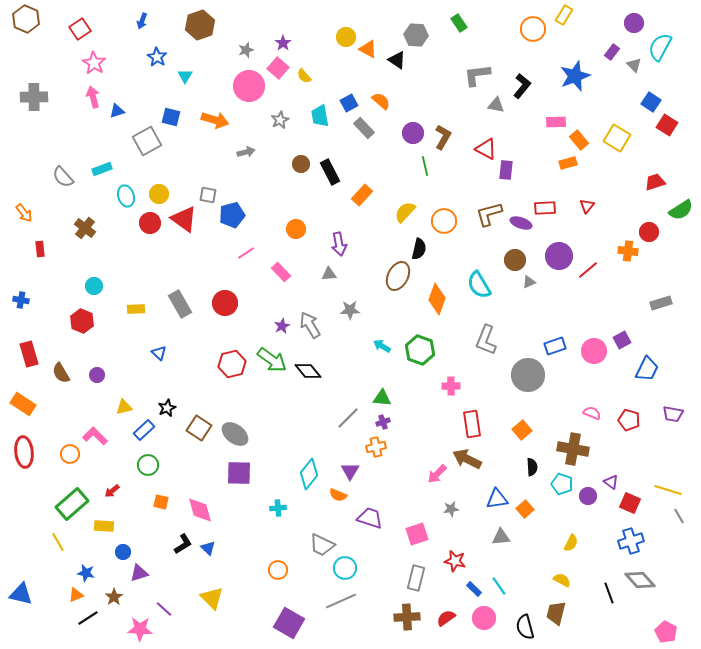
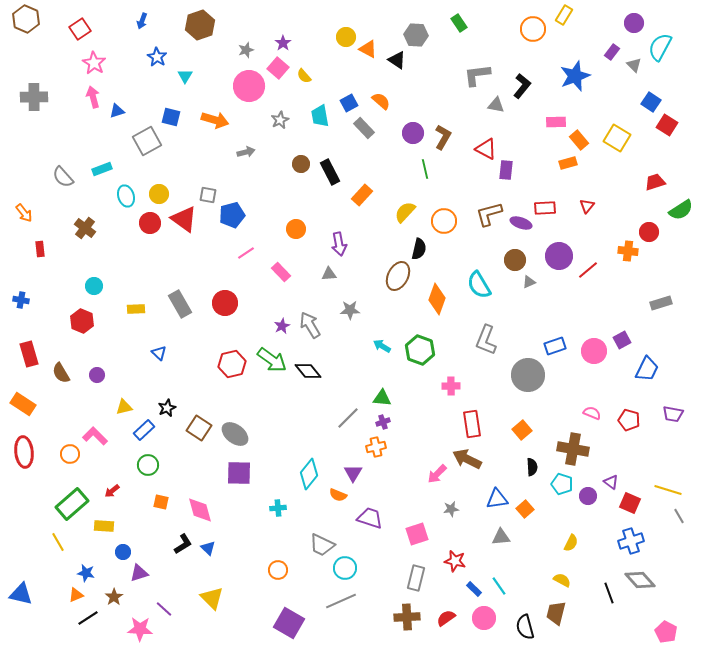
green line at (425, 166): moved 3 px down
purple triangle at (350, 471): moved 3 px right, 2 px down
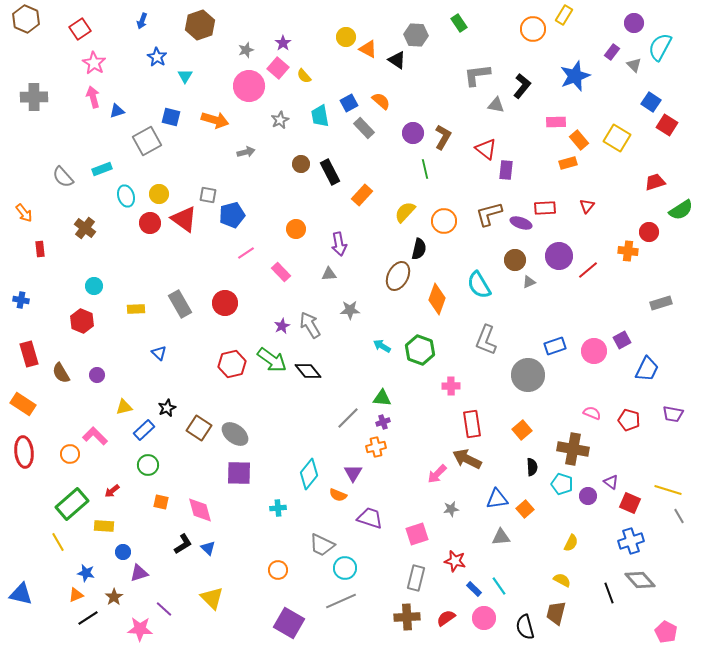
red triangle at (486, 149): rotated 10 degrees clockwise
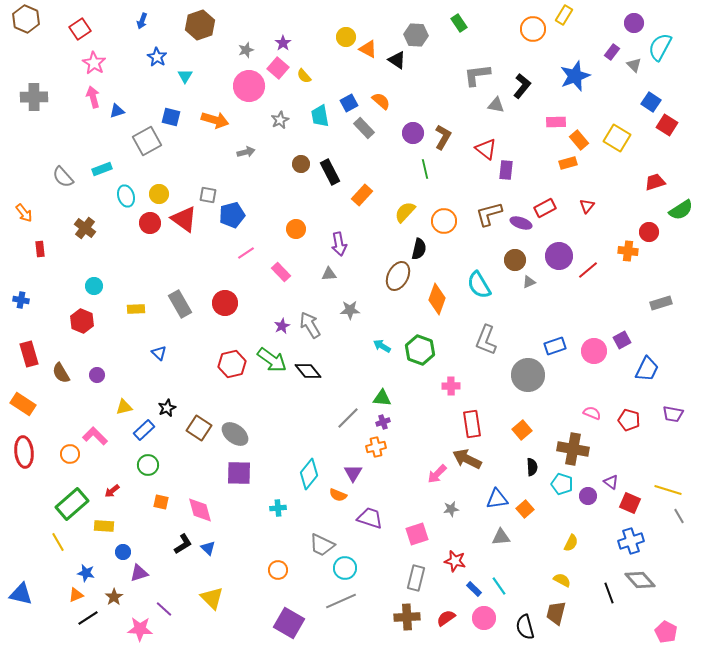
red rectangle at (545, 208): rotated 25 degrees counterclockwise
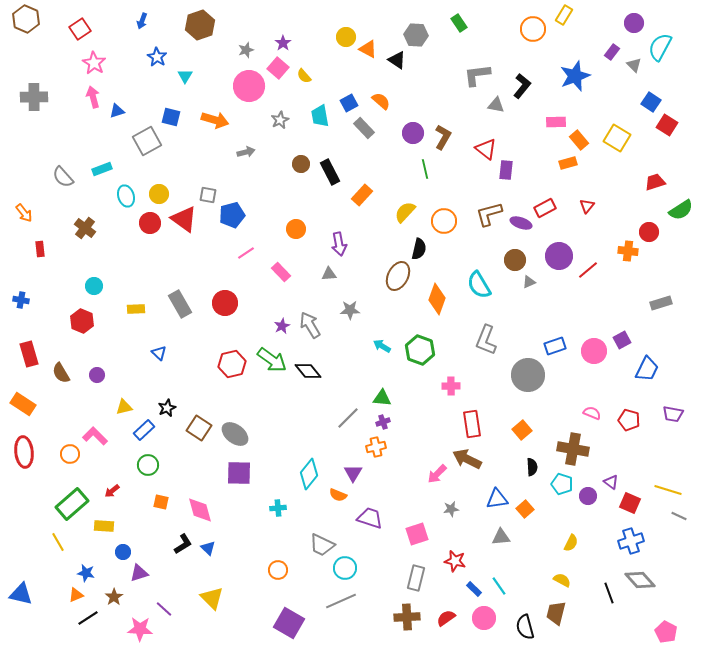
gray line at (679, 516): rotated 35 degrees counterclockwise
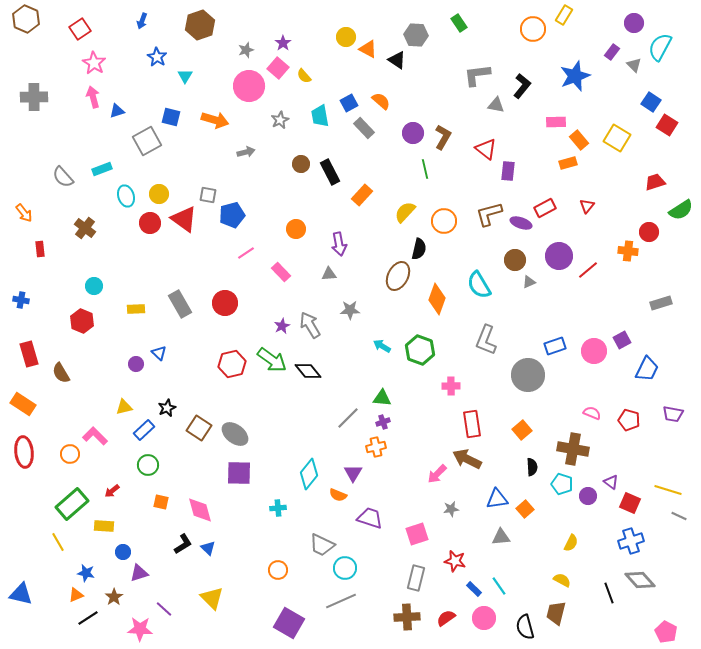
purple rectangle at (506, 170): moved 2 px right, 1 px down
purple circle at (97, 375): moved 39 px right, 11 px up
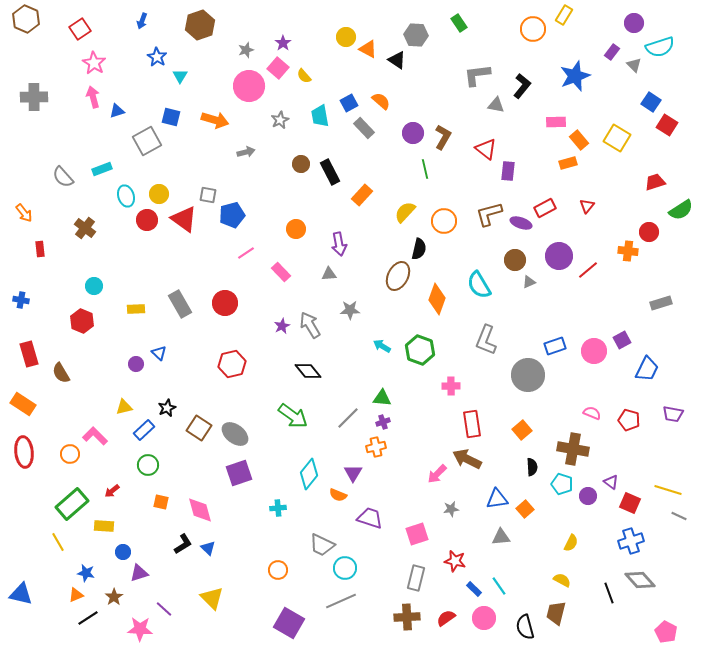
cyan semicircle at (660, 47): rotated 136 degrees counterclockwise
cyan triangle at (185, 76): moved 5 px left
red circle at (150, 223): moved 3 px left, 3 px up
green arrow at (272, 360): moved 21 px right, 56 px down
purple square at (239, 473): rotated 20 degrees counterclockwise
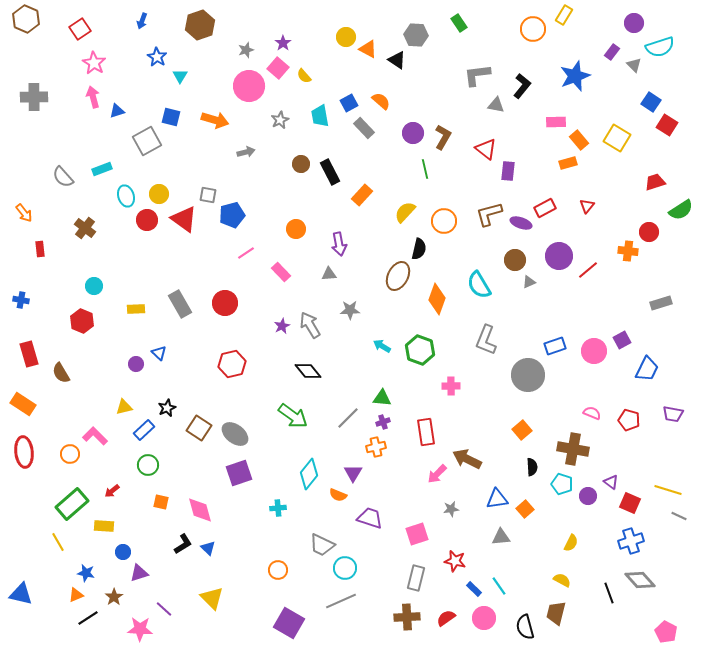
red rectangle at (472, 424): moved 46 px left, 8 px down
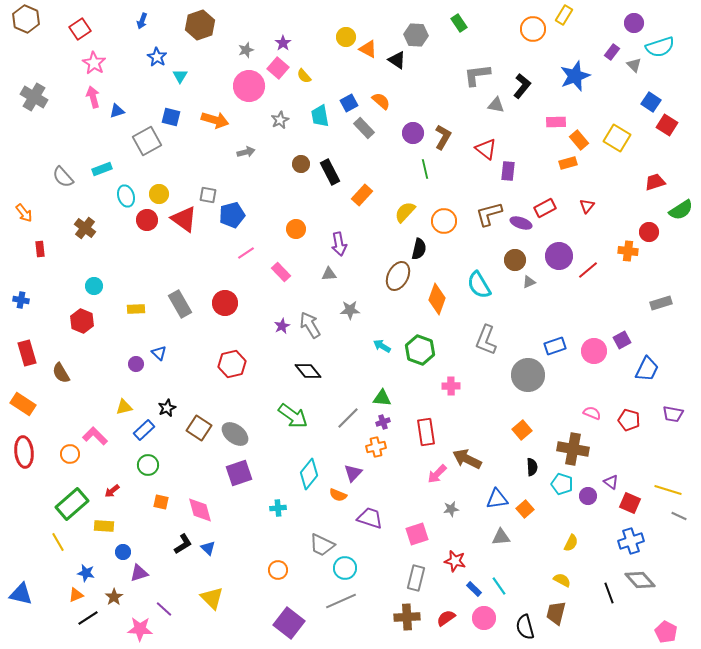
gray cross at (34, 97): rotated 32 degrees clockwise
red rectangle at (29, 354): moved 2 px left, 1 px up
purple triangle at (353, 473): rotated 12 degrees clockwise
purple square at (289, 623): rotated 8 degrees clockwise
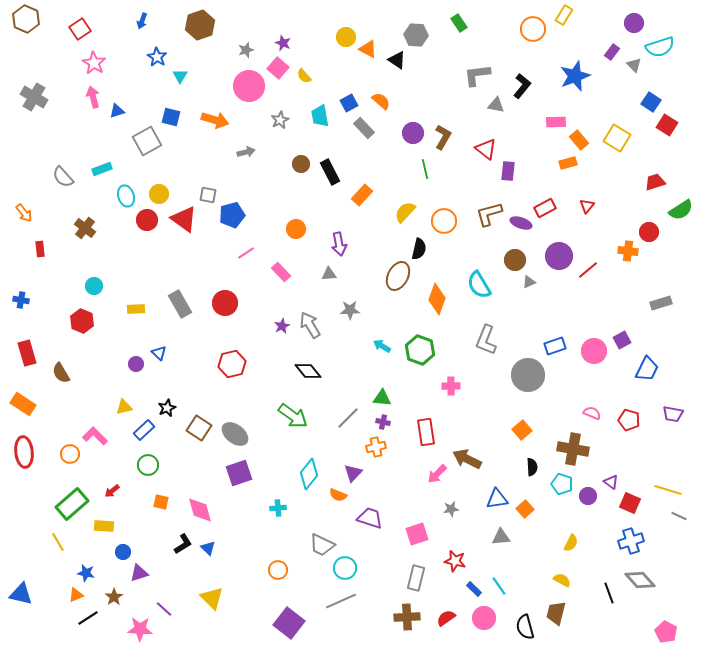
purple star at (283, 43): rotated 14 degrees counterclockwise
purple cross at (383, 422): rotated 32 degrees clockwise
